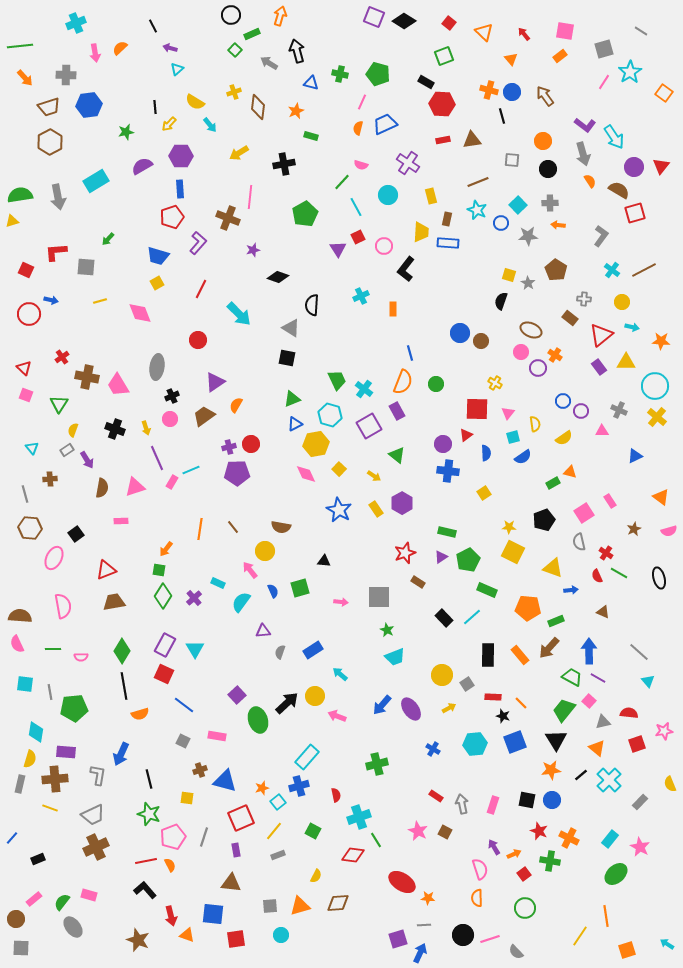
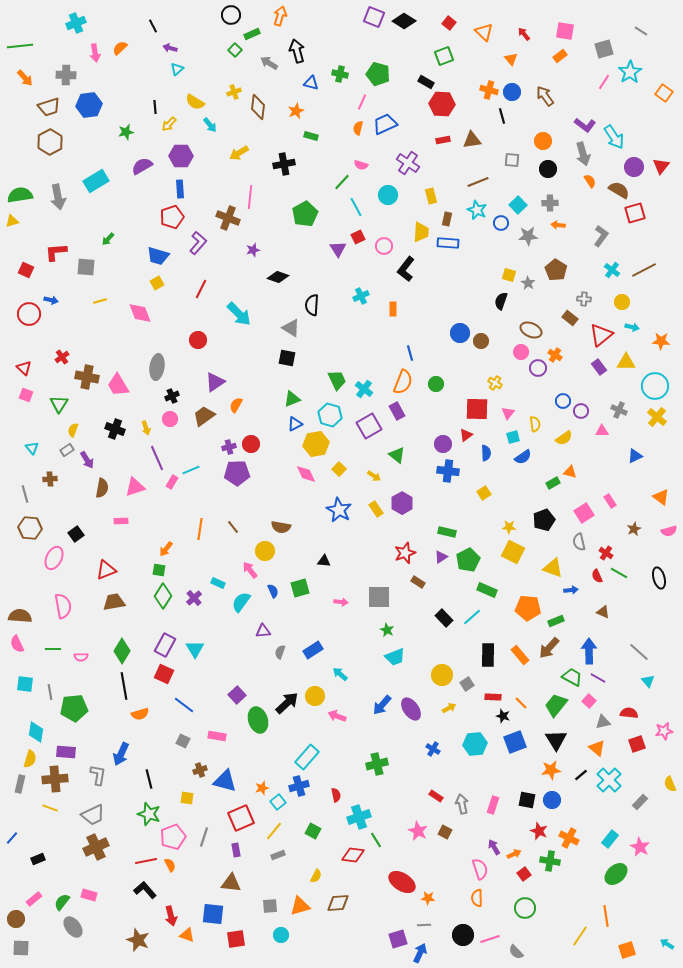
green trapezoid at (564, 710): moved 8 px left, 5 px up
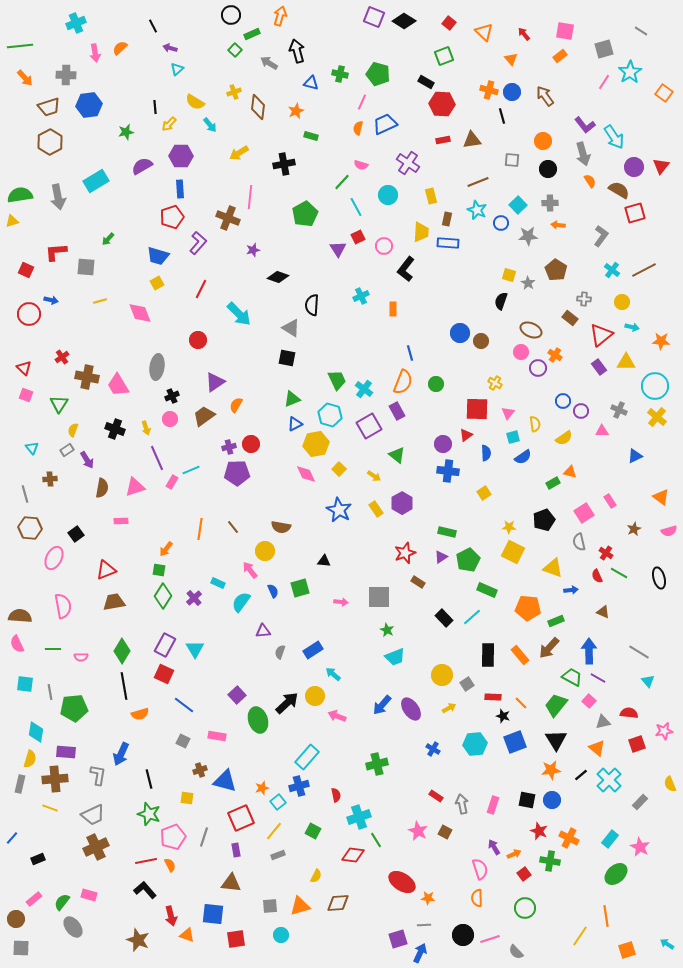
purple L-shape at (585, 125): rotated 15 degrees clockwise
gray line at (639, 652): rotated 10 degrees counterclockwise
cyan arrow at (340, 674): moved 7 px left
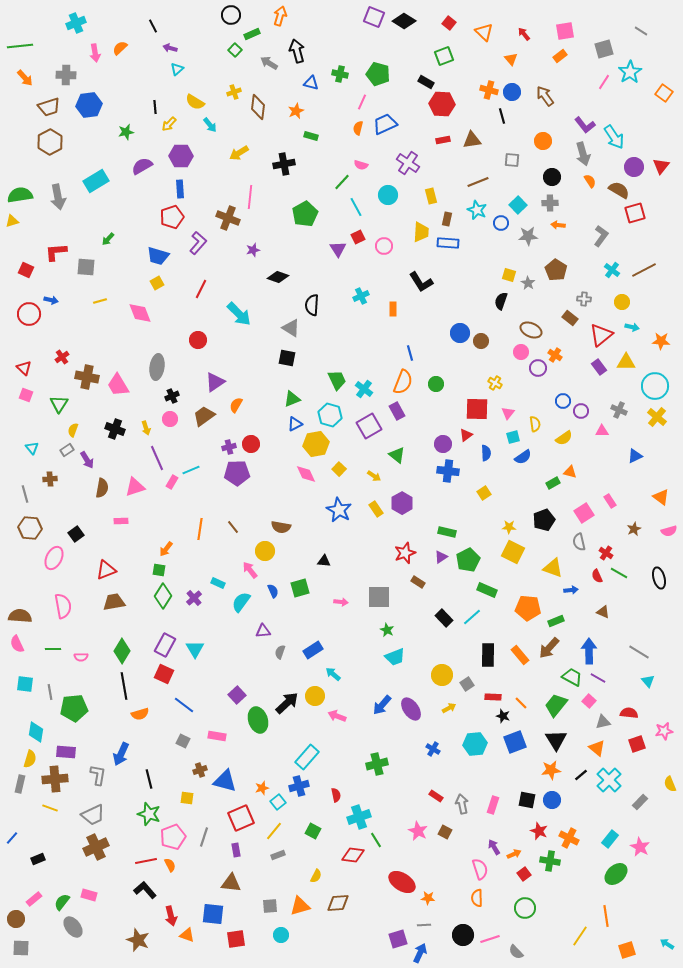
pink square at (565, 31): rotated 18 degrees counterclockwise
black circle at (548, 169): moved 4 px right, 8 px down
black L-shape at (406, 269): moved 15 px right, 13 px down; rotated 70 degrees counterclockwise
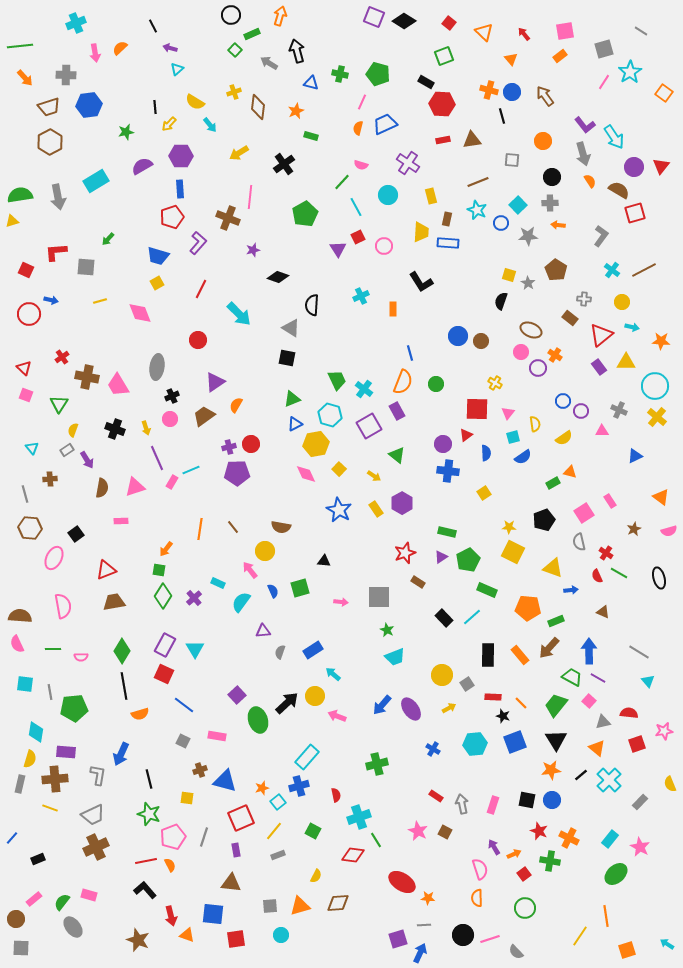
black cross at (284, 164): rotated 25 degrees counterclockwise
blue circle at (460, 333): moved 2 px left, 3 px down
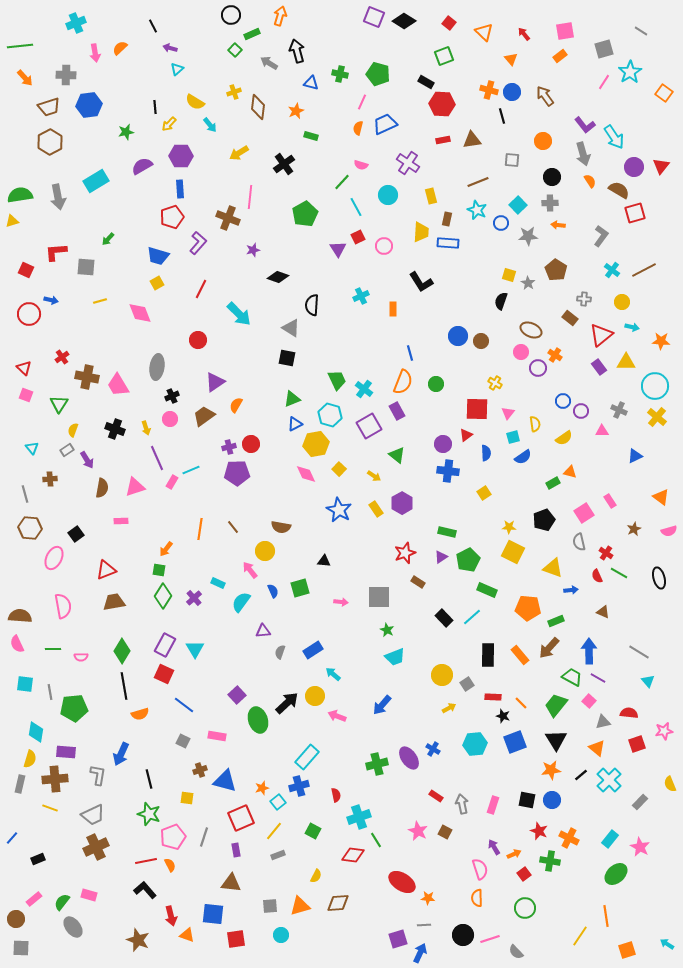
purple ellipse at (411, 709): moved 2 px left, 49 px down
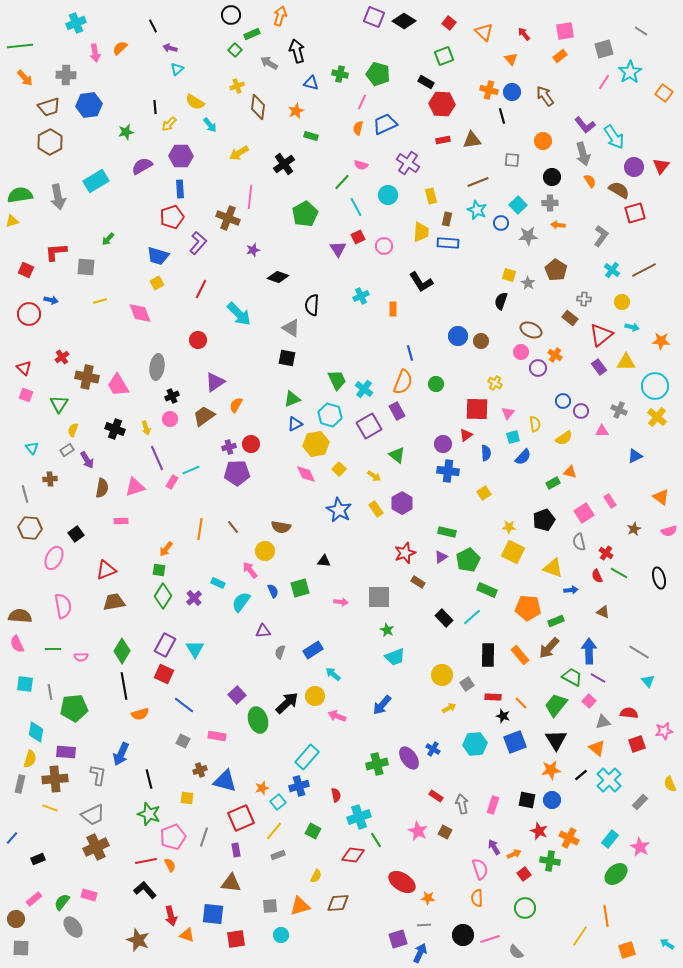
yellow cross at (234, 92): moved 3 px right, 6 px up
blue semicircle at (523, 457): rotated 12 degrees counterclockwise
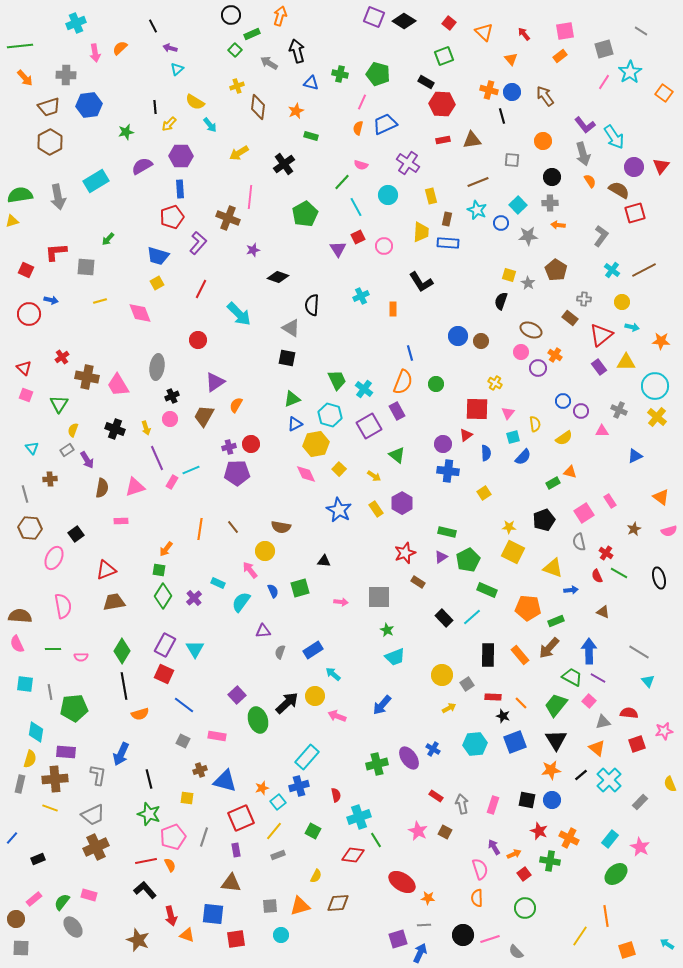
brown trapezoid at (204, 416): rotated 25 degrees counterclockwise
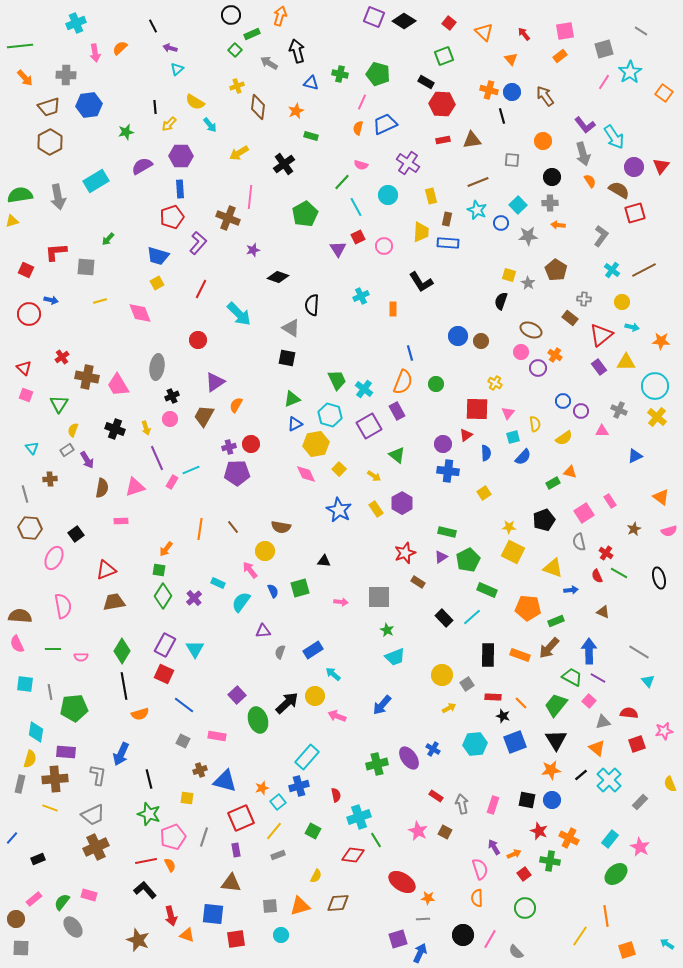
orange rectangle at (520, 655): rotated 30 degrees counterclockwise
gray line at (424, 925): moved 1 px left, 6 px up
pink line at (490, 939): rotated 42 degrees counterclockwise
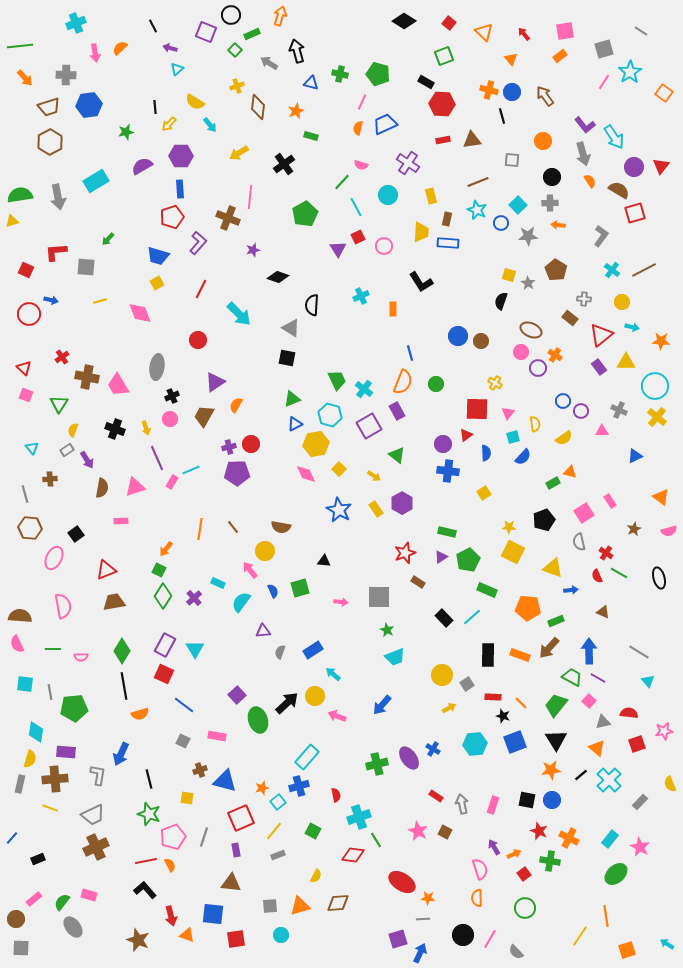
purple square at (374, 17): moved 168 px left, 15 px down
green square at (159, 570): rotated 16 degrees clockwise
